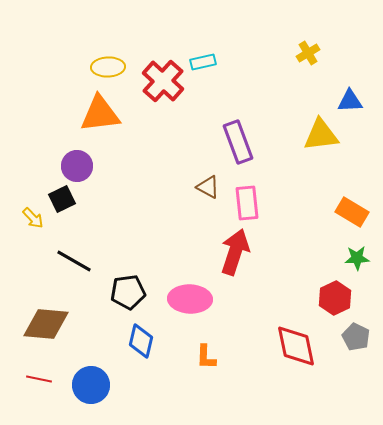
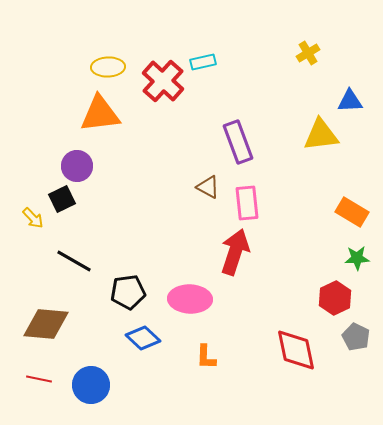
blue diamond: moved 2 px right, 3 px up; rotated 60 degrees counterclockwise
red diamond: moved 4 px down
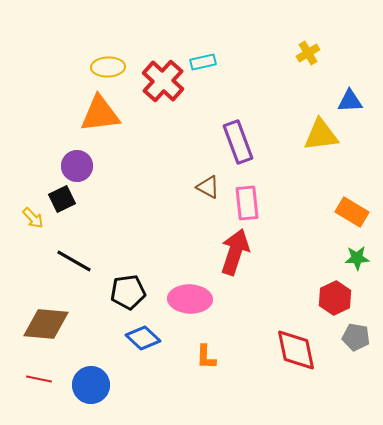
gray pentagon: rotated 16 degrees counterclockwise
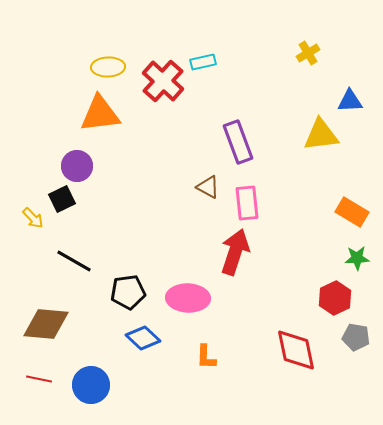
pink ellipse: moved 2 px left, 1 px up
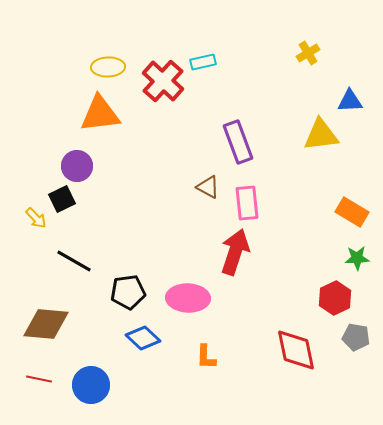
yellow arrow: moved 3 px right
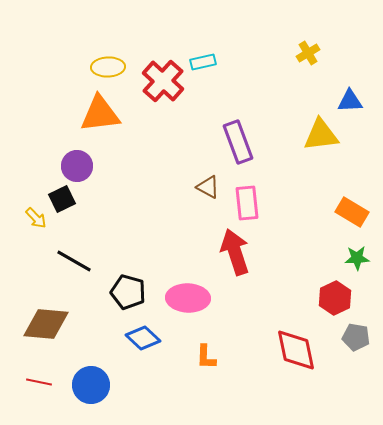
red arrow: rotated 36 degrees counterclockwise
black pentagon: rotated 24 degrees clockwise
red line: moved 3 px down
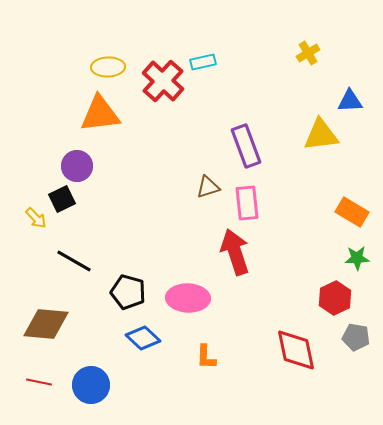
purple rectangle: moved 8 px right, 4 px down
brown triangle: rotated 45 degrees counterclockwise
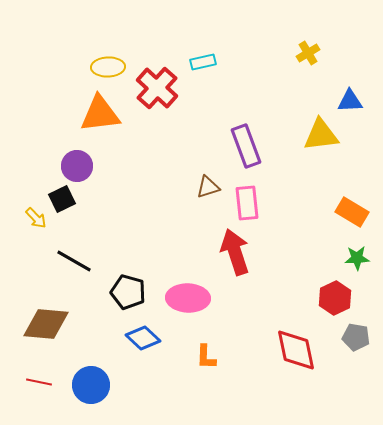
red cross: moved 6 px left, 7 px down
